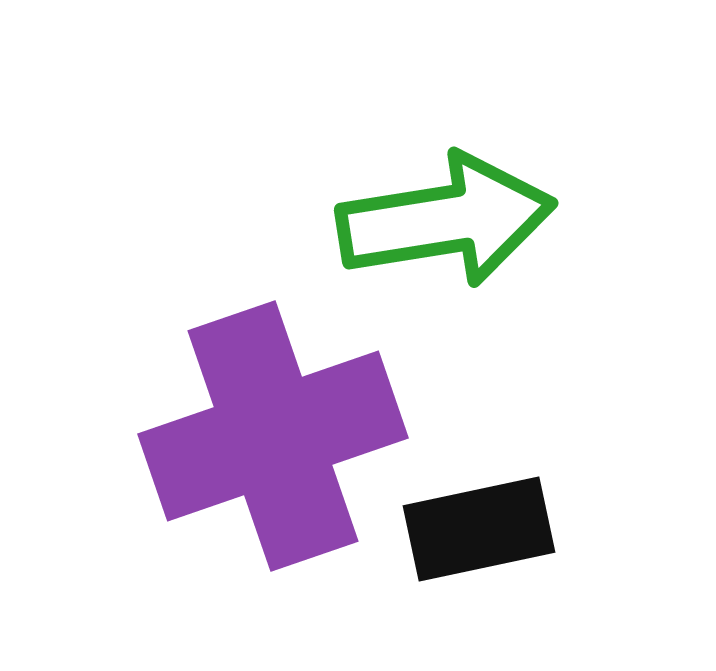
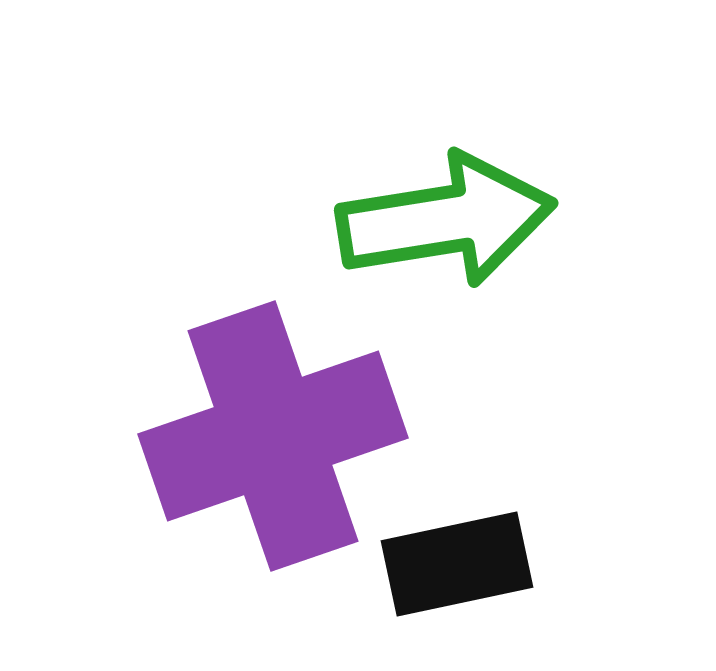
black rectangle: moved 22 px left, 35 px down
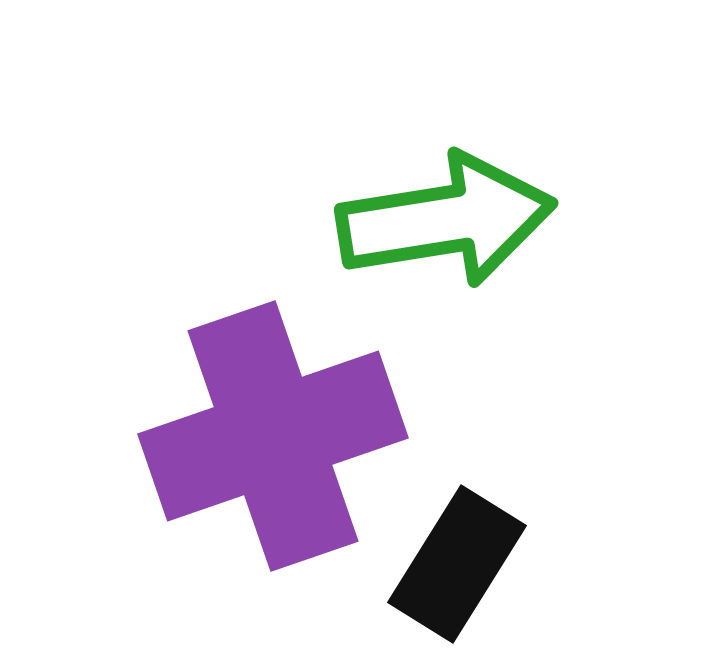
black rectangle: rotated 46 degrees counterclockwise
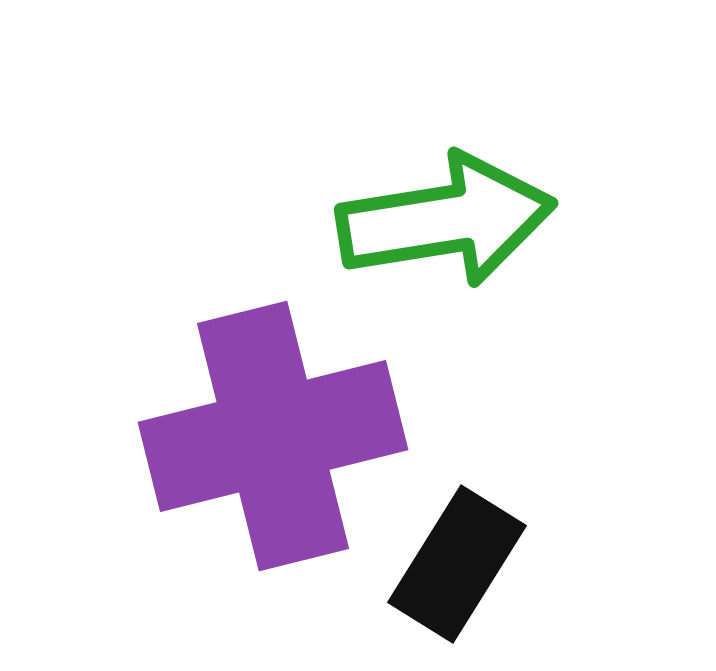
purple cross: rotated 5 degrees clockwise
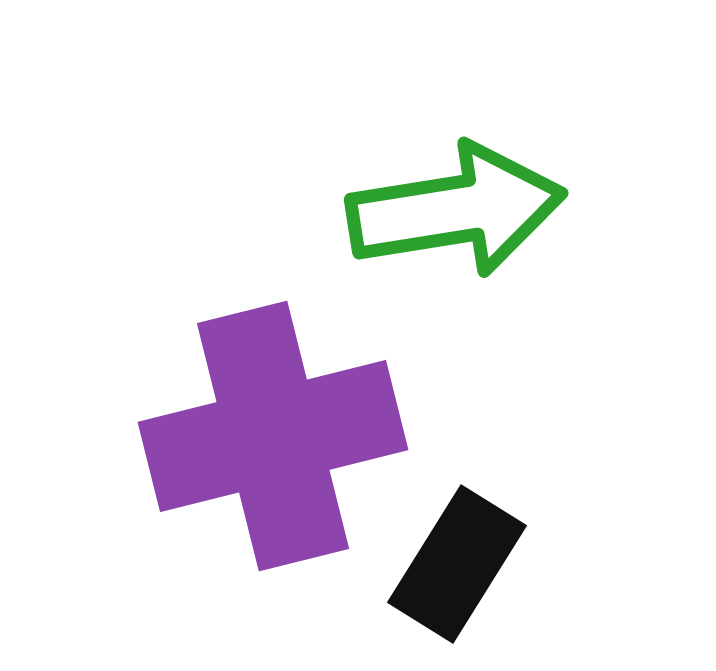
green arrow: moved 10 px right, 10 px up
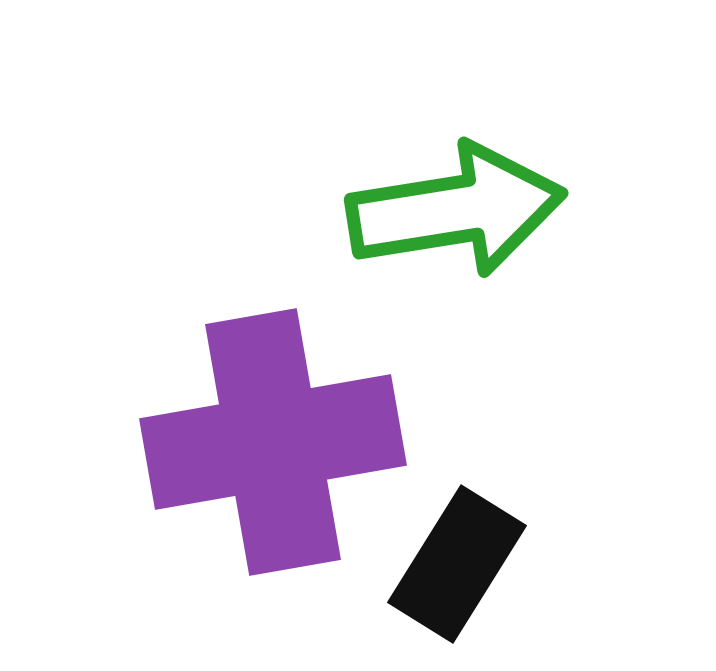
purple cross: moved 6 px down; rotated 4 degrees clockwise
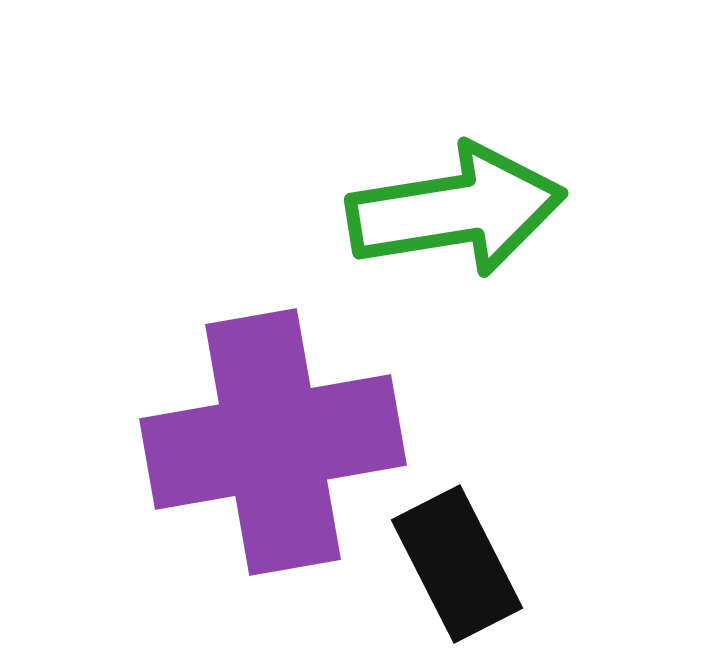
black rectangle: rotated 59 degrees counterclockwise
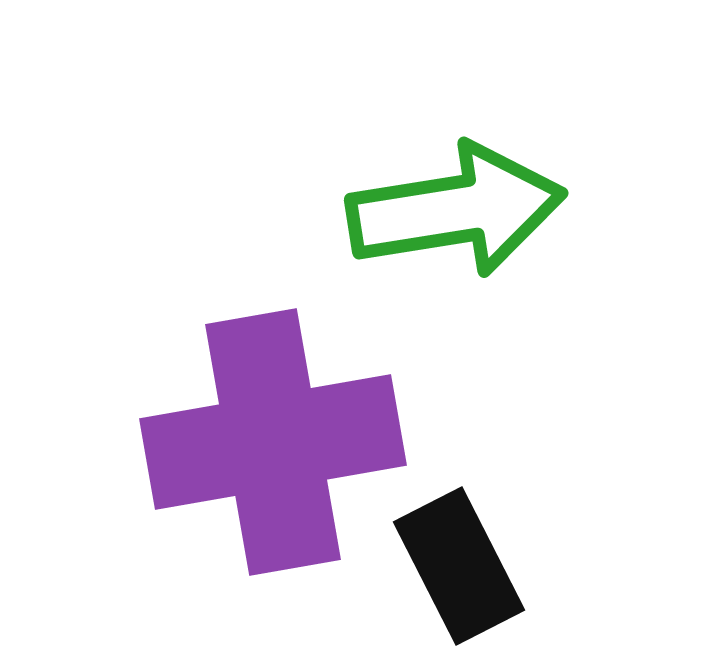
black rectangle: moved 2 px right, 2 px down
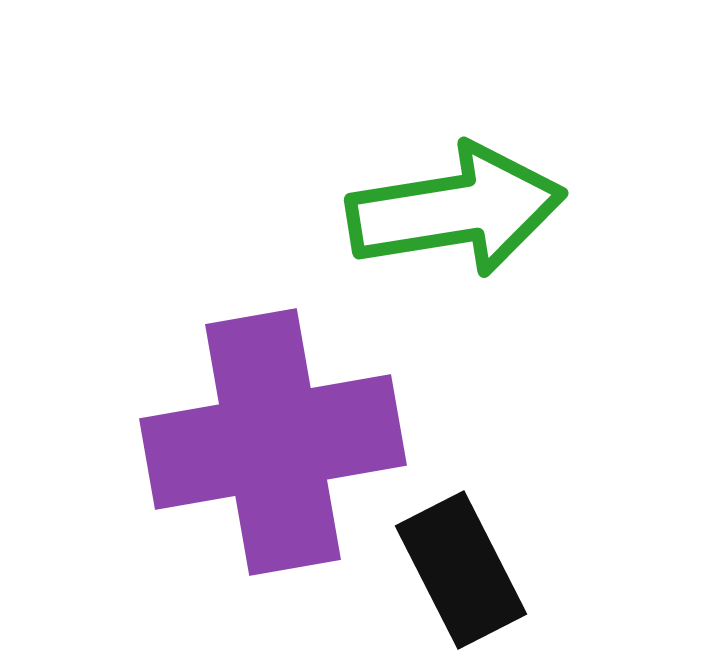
black rectangle: moved 2 px right, 4 px down
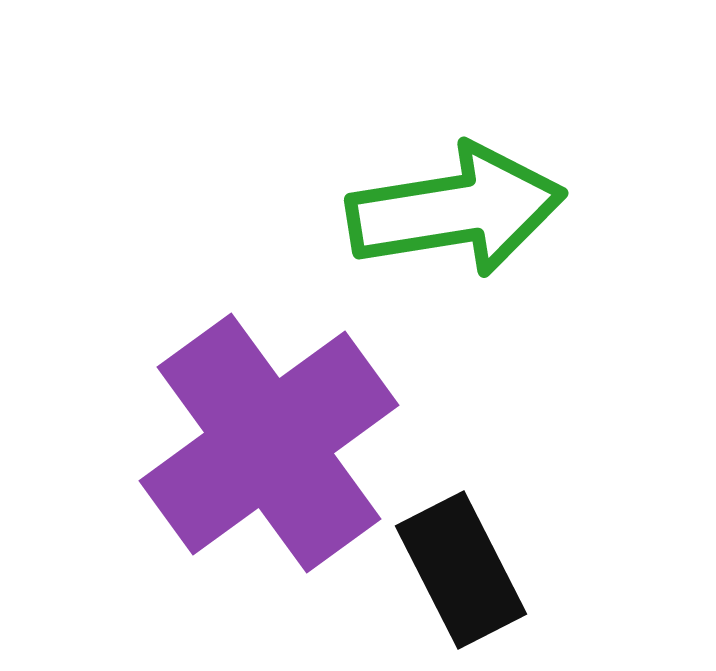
purple cross: moved 4 px left, 1 px down; rotated 26 degrees counterclockwise
